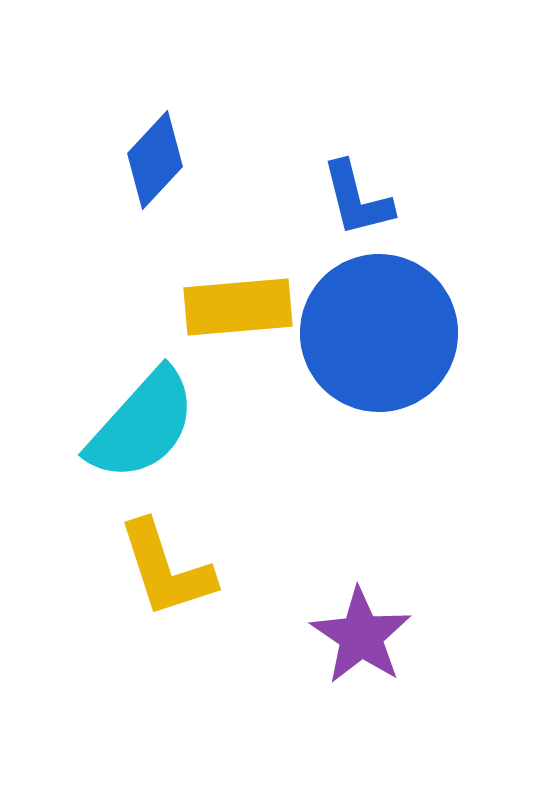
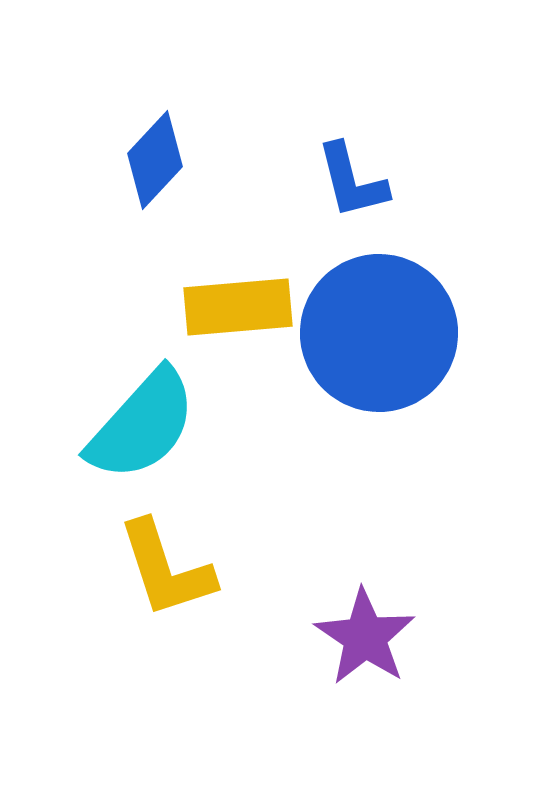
blue L-shape: moved 5 px left, 18 px up
purple star: moved 4 px right, 1 px down
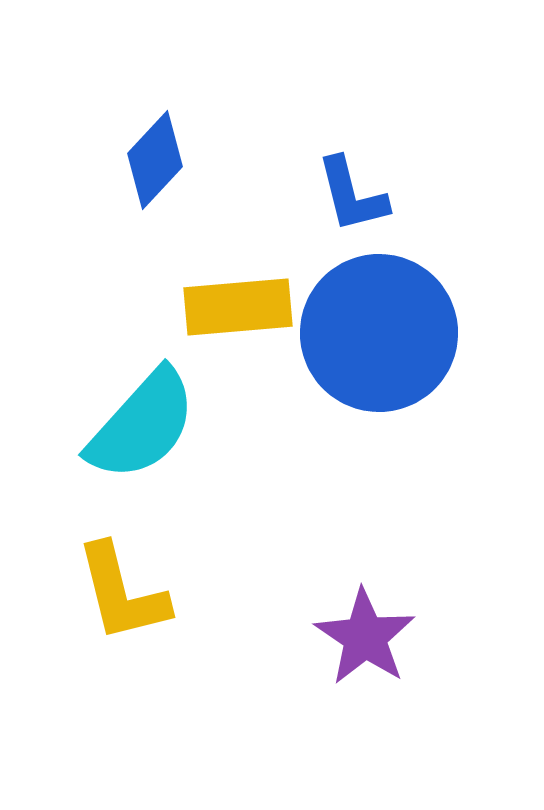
blue L-shape: moved 14 px down
yellow L-shape: moved 44 px left, 24 px down; rotated 4 degrees clockwise
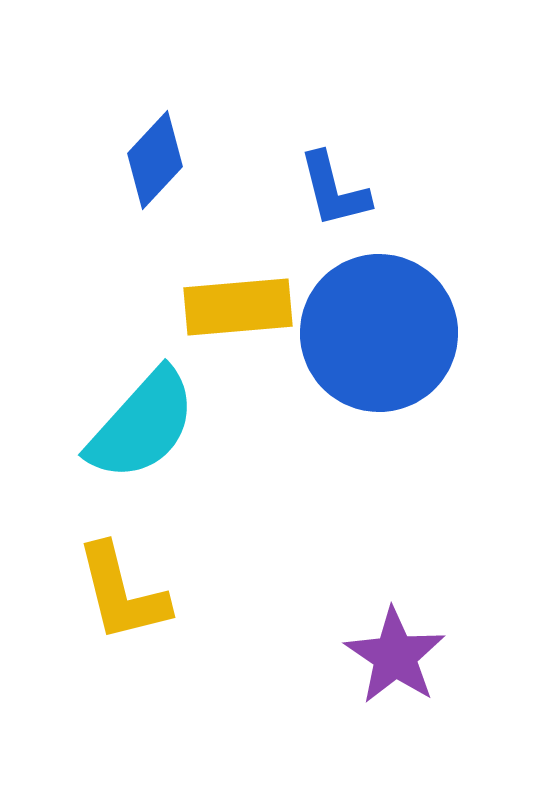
blue L-shape: moved 18 px left, 5 px up
purple star: moved 30 px right, 19 px down
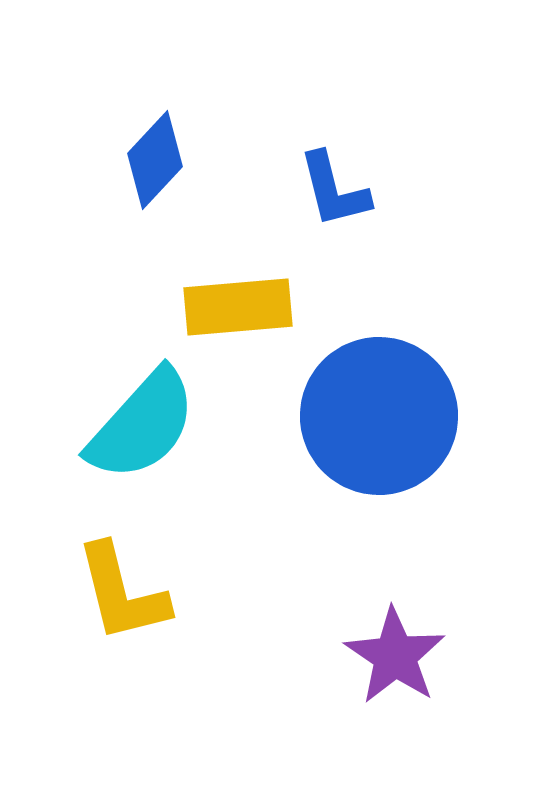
blue circle: moved 83 px down
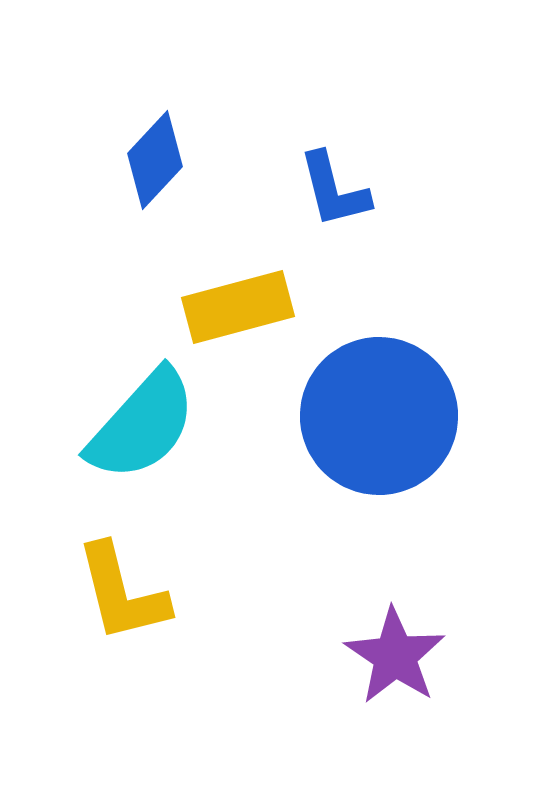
yellow rectangle: rotated 10 degrees counterclockwise
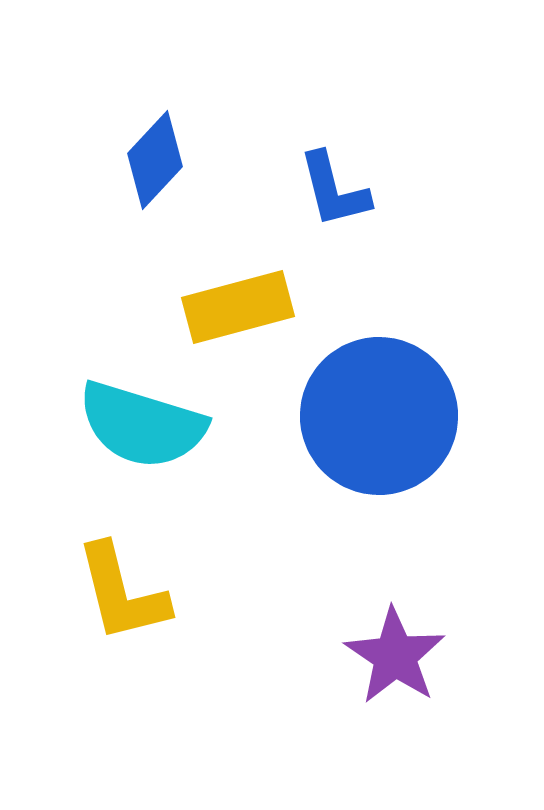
cyan semicircle: rotated 65 degrees clockwise
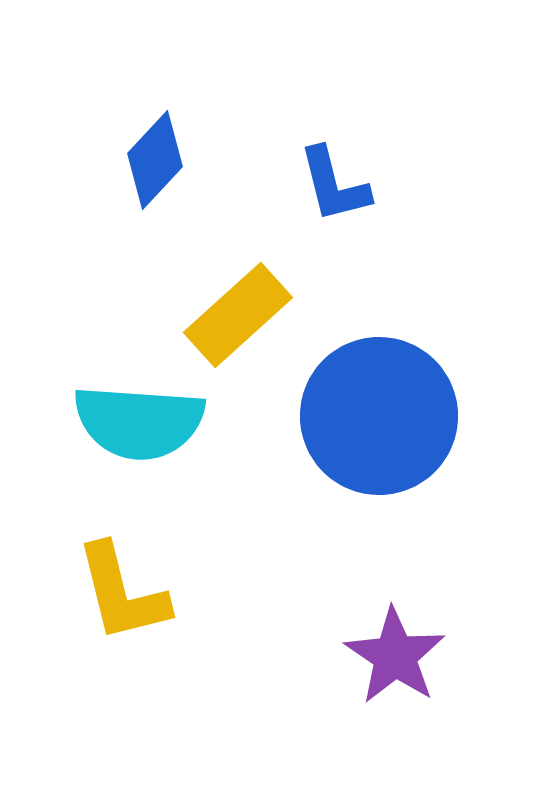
blue L-shape: moved 5 px up
yellow rectangle: moved 8 px down; rotated 27 degrees counterclockwise
cyan semicircle: moved 3 px left, 3 px up; rotated 13 degrees counterclockwise
